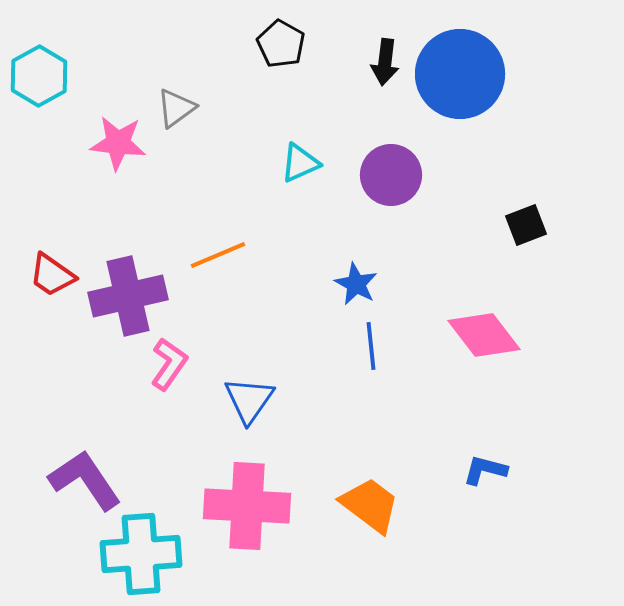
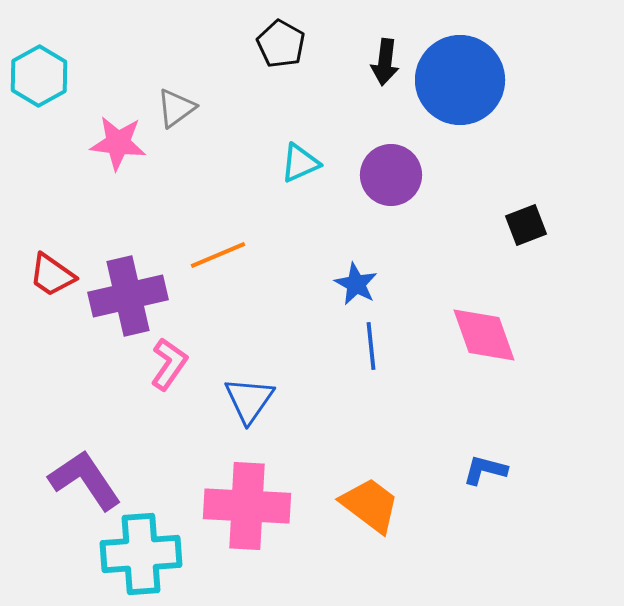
blue circle: moved 6 px down
pink diamond: rotated 18 degrees clockwise
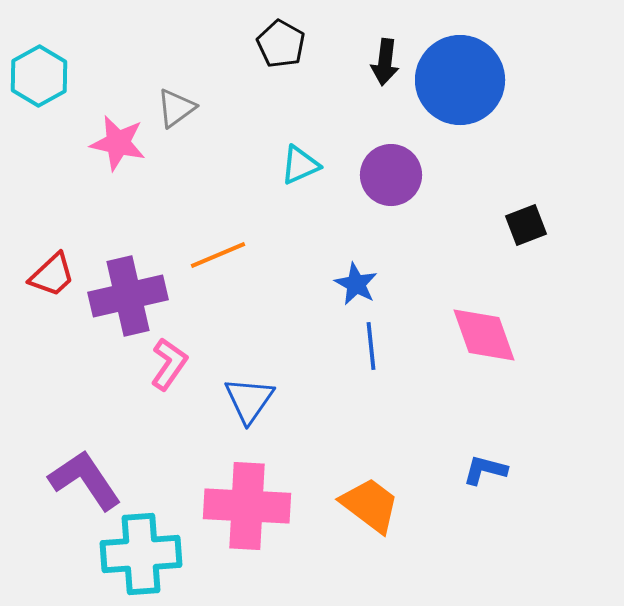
pink star: rotated 6 degrees clockwise
cyan triangle: moved 2 px down
red trapezoid: rotated 78 degrees counterclockwise
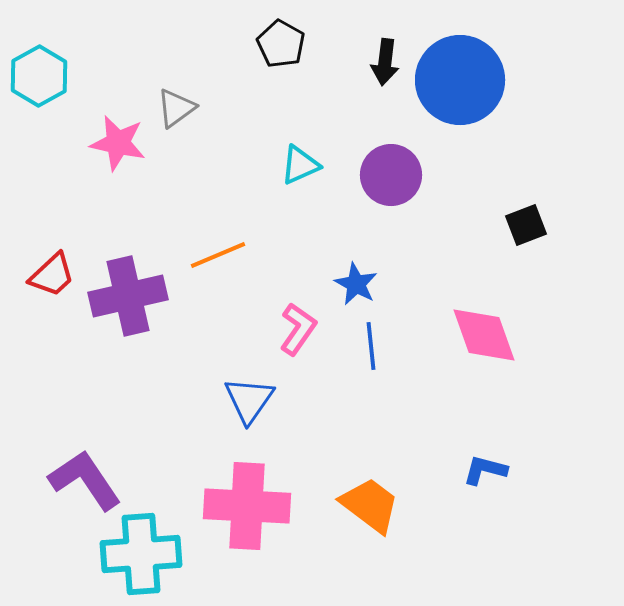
pink L-shape: moved 129 px right, 35 px up
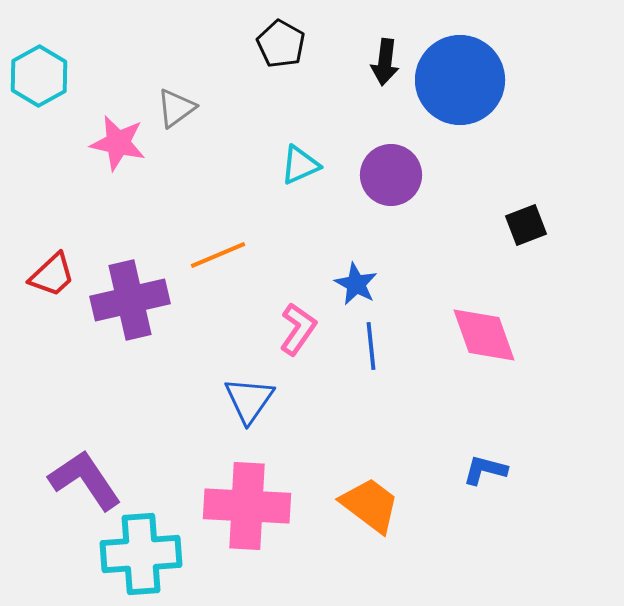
purple cross: moved 2 px right, 4 px down
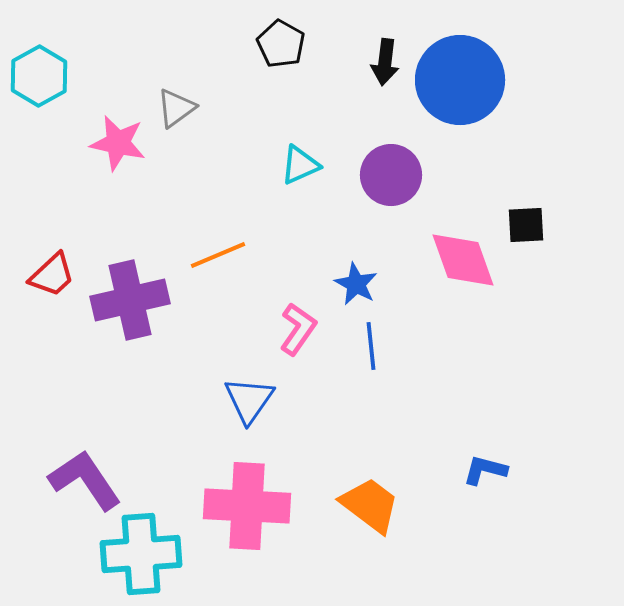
black square: rotated 18 degrees clockwise
pink diamond: moved 21 px left, 75 px up
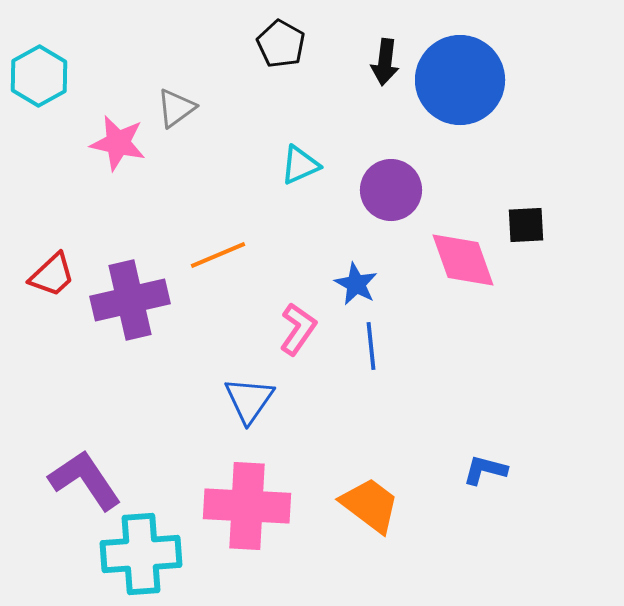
purple circle: moved 15 px down
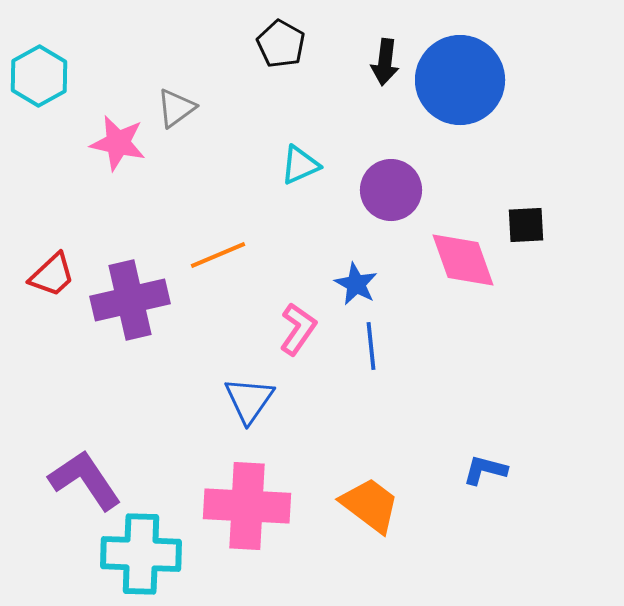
cyan cross: rotated 6 degrees clockwise
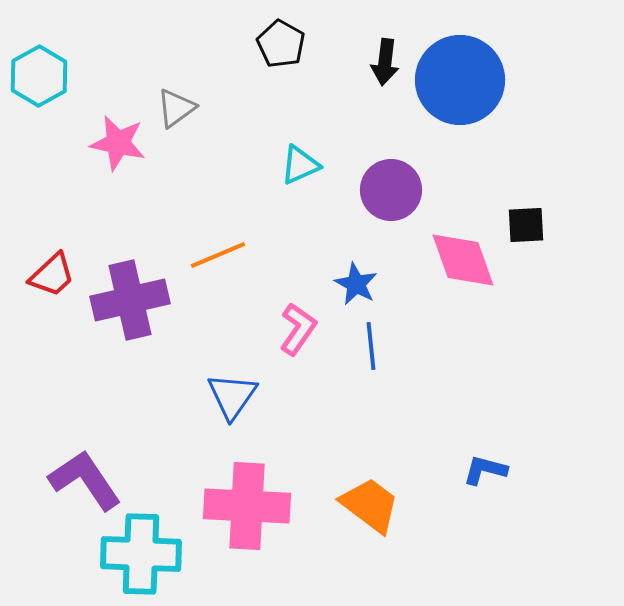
blue triangle: moved 17 px left, 4 px up
